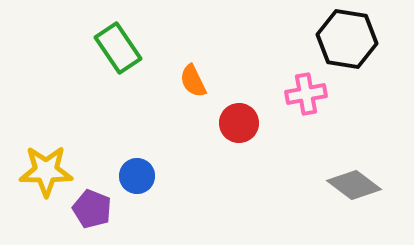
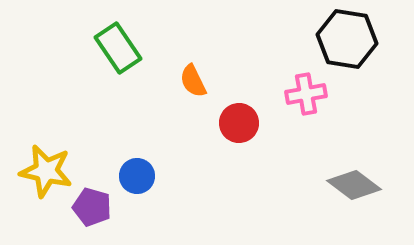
yellow star: rotated 12 degrees clockwise
purple pentagon: moved 2 px up; rotated 6 degrees counterclockwise
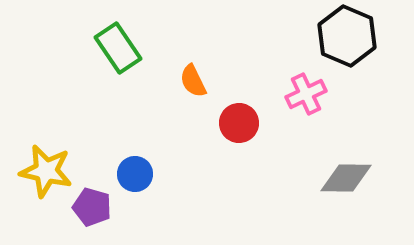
black hexagon: moved 3 px up; rotated 14 degrees clockwise
pink cross: rotated 15 degrees counterclockwise
blue circle: moved 2 px left, 2 px up
gray diamond: moved 8 px left, 7 px up; rotated 36 degrees counterclockwise
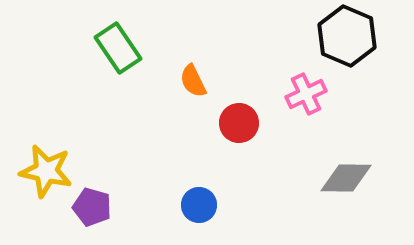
blue circle: moved 64 px right, 31 px down
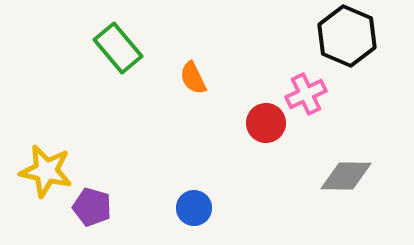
green rectangle: rotated 6 degrees counterclockwise
orange semicircle: moved 3 px up
red circle: moved 27 px right
gray diamond: moved 2 px up
blue circle: moved 5 px left, 3 px down
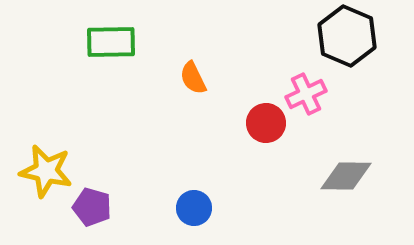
green rectangle: moved 7 px left, 6 px up; rotated 51 degrees counterclockwise
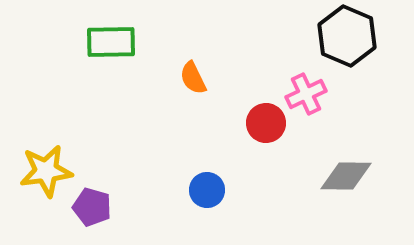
yellow star: rotated 20 degrees counterclockwise
blue circle: moved 13 px right, 18 px up
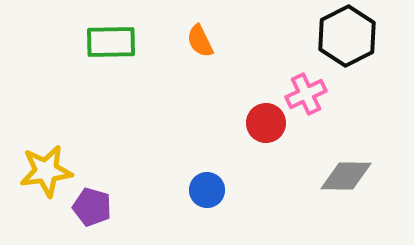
black hexagon: rotated 10 degrees clockwise
orange semicircle: moved 7 px right, 37 px up
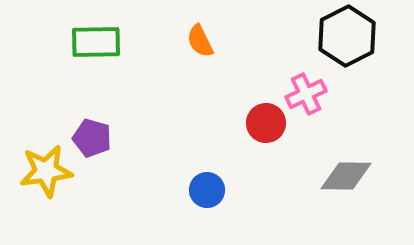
green rectangle: moved 15 px left
purple pentagon: moved 69 px up
